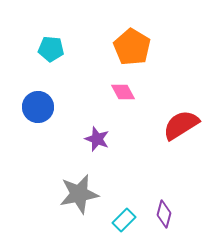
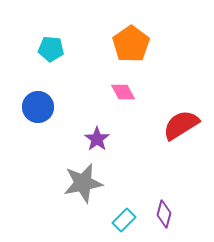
orange pentagon: moved 1 px left, 3 px up; rotated 6 degrees clockwise
purple star: rotated 15 degrees clockwise
gray star: moved 4 px right, 11 px up
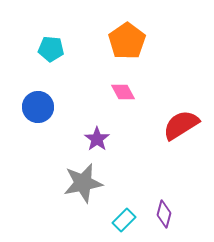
orange pentagon: moved 4 px left, 3 px up
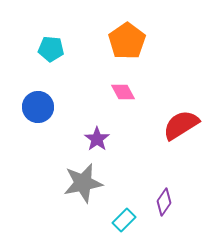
purple diamond: moved 12 px up; rotated 20 degrees clockwise
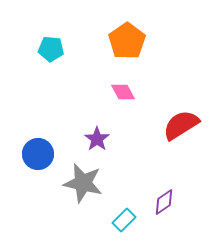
blue circle: moved 47 px down
gray star: rotated 24 degrees clockwise
purple diamond: rotated 20 degrees clockwise
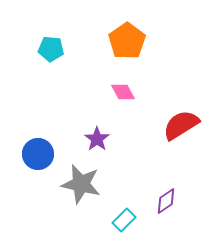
gray star: moved 2 px left, 1 px down
purple diamond: moved 2 px right, 1 px up
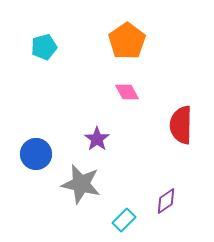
cyan pentagon: moved 7 px left, 2 px up; rotated 20 degrees counterclockwise
pink diamond: moved 4 px right
red semicircle: rotated 57 degrees counterclockwise
blue circle: moved 2 px left
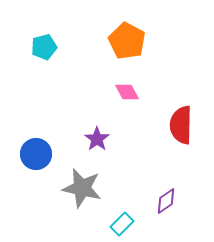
orange pentagon: rotated 9 degrees counterclockwise
gray star: moved 1 px right, 4 px down
cyan rectangle: moved 2 px left, 4 px down
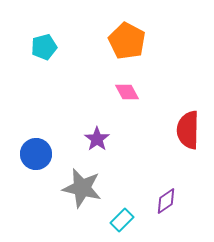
red semicircle: moved 7 px right, 5 px down
cyan rectangle: moved 4 px up
